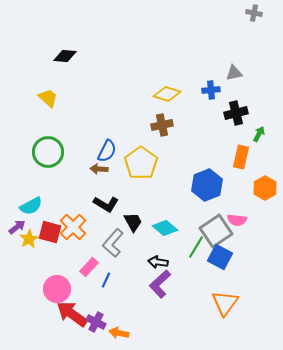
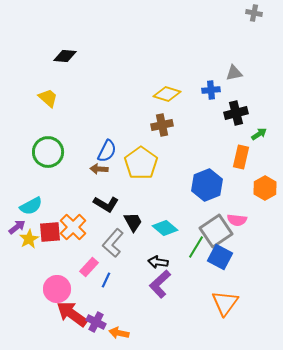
green arrow: rotated 28 degrees clockwise
red square: rotated 20 degrees counterclockwise
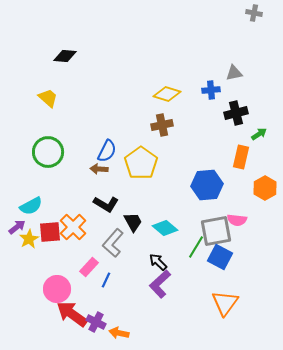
blue hexagon: rotated 16 degrees clockwise
gray square: rotated 24 degrees clockwise
black arrow: rotated 36 degrees clockwise
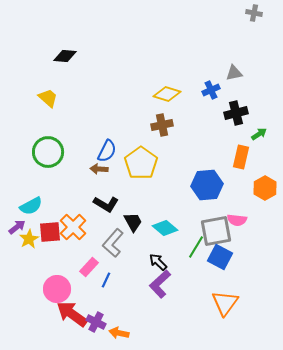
blue cross: rotated 18 degrees counterclockwise
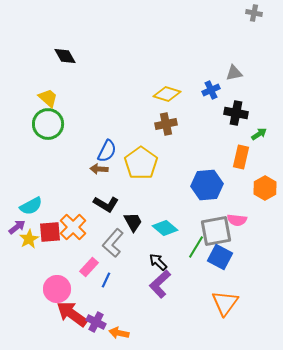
black diamond: rotated 55 degrees clockwise
black cross: rotated 25 degrees clockwise
brown cross: moved 4 px right, 1 px up
green circle: moved 28 px up
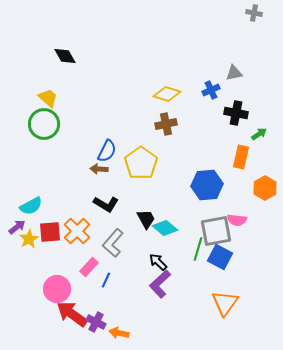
green circle: moved 4 px left
black trapezoid: moved 13 px right, 3 px up
orange cross: moved 4 px right, 4 px down
green line: moved 2 px right, 2 px down; rotated 15 degrees counterclockwise
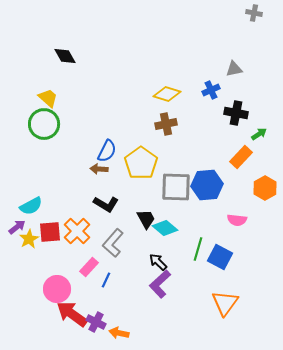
gray triangle: moved 4 px up
orange rectangle: rotated 30 degrees clockwise
gray square: moved 40 px left, 44 px up; rotated 12 degrees clockwise
